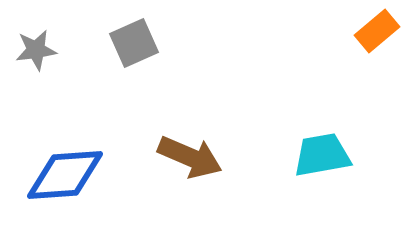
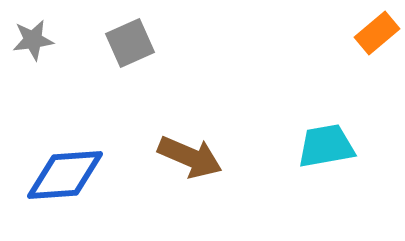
orange rectangle: moved 2 px down
gray square: moved 4 px left
gray star: moved 3 px left, 10 px up
cyan trapezoid: moved 4 px right, 9 px up
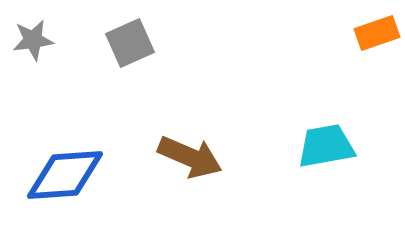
orange rectangle: rotated 21 degrees clockwise
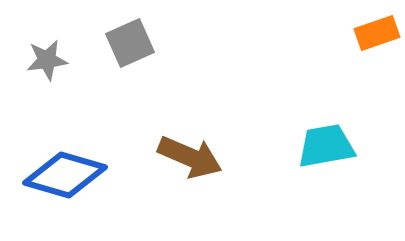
gray star: moved 14 px right, 20 px down
blue diamond: rotated 20 degrees clockwise
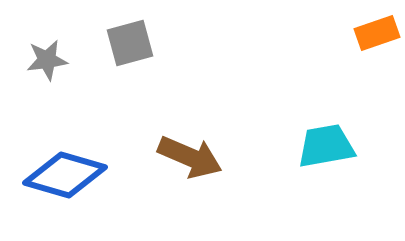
gray square: rotated 9 degrees clockwise
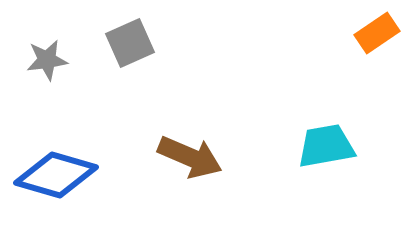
orange rectangle: rotated 15 degrees counterclockwise
gray square: rotated 9 degrees counterclockwise
blue diamond: moved 9 px left
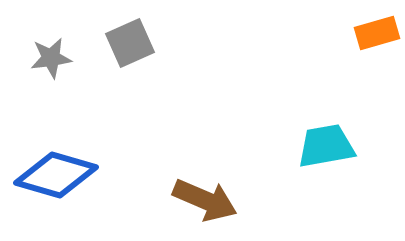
orange rectangle: rotated 18 degrees clockwise
gray star: moved 4 px right, 2 px up
brown arrow: moved 15 px right, 43 px down
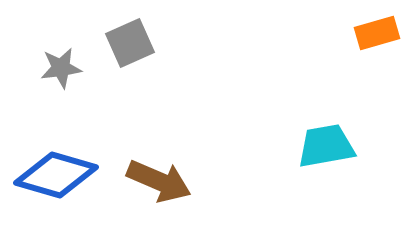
gray star: moved 10 px right, 10 px down
brown arrow: moved 46 px left, 19 px up
